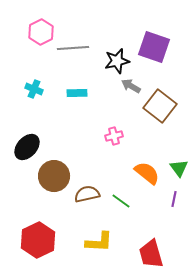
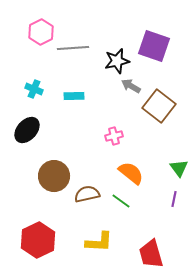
purple square: moved 1 px up
cyan rectangle: moved 3 px left, 3 px down
brown square: moved 1 px left
black ellipse: moved 17 px up
orange semicircle: moved 16 px left
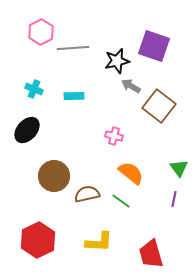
pink cross: rotated 30 degrees clockwise
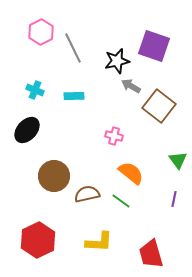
gray line: rotated 68 degrees clockwise
cyan cross: moved 1 px right, 1 px down
green triangle: moved 1 px left, 8 px up
